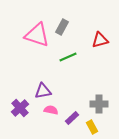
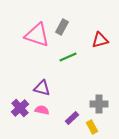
purple triangle: moved 1 px left, 3 px up; rotated 24 degrees clockwise
pink semicircle: moved 9 px left
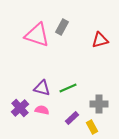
green line: moved 31 px down
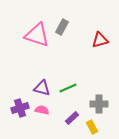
purple cross: rotated 24 degrees clockwise
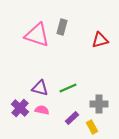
gray rectangle: rotated 14 degrees counterclockwise
purple triangle: moved 2 px left
purple cross: rotated 30 degrees counterclockwise
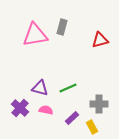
pink triangle: moved 2 px left; rotated 28 degrees counterclockwise
pink semicircle: moved 4 px right
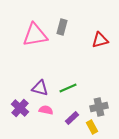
gray cross: moved 3 px down; rotated 12 degrees counterclockwise
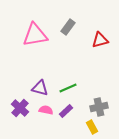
gray rectangle: moved 6 px right; rotated 21 degrees clockwise
purple rectangle: moved 6 px left, 7 px up
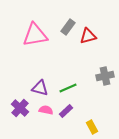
red triangle: moved 12 px left, 4 px up
gray cross: moved 6 px right, 31 px up
